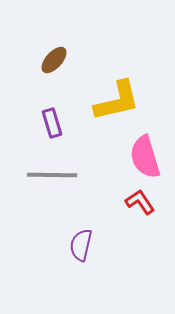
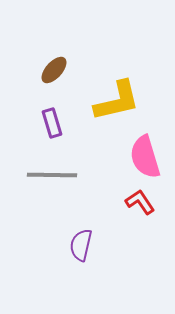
brown ellipse: moved 10 px down
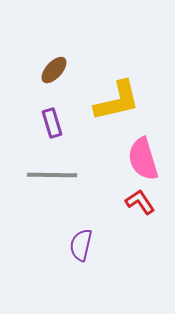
pink semicircle: moved 2 px left, 2 px down
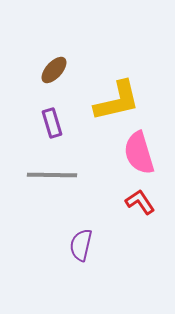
pink semicircle: moved 4 px left, 6 px up
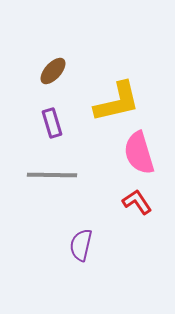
brown ellipse: moved 1 px left, 1 px down
yellow L-shape: moved 1 px down
red L-shape: moved 3 px left
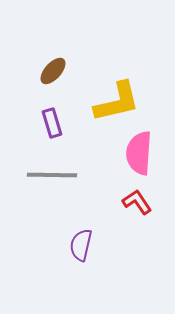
pink semicircle: rotated 21 degrees clockwise
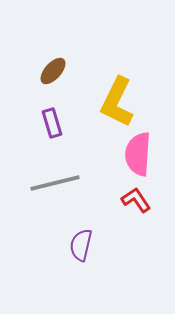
yellow L-shape: rotated 129 degrees clockwise
pink semicircle: moved 1 px left, 1 px down
gray line: moved 3 px right, 8 px down; rotated 15 degrees counterclockwise
red L-shape: moved 1 px left, 2 px up
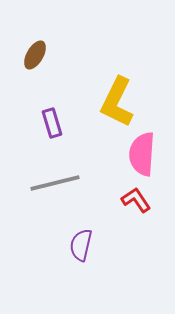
brown ellipse: moved 18 px left, 16 px up; rotated 12 degrees counterclockwise
pink semicircle: moved 4 px right
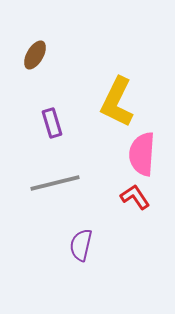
red L-shape: moved 1 px left, 3 px up
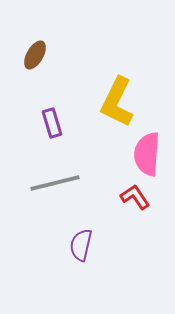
pink semicircle: moved 5 px right
